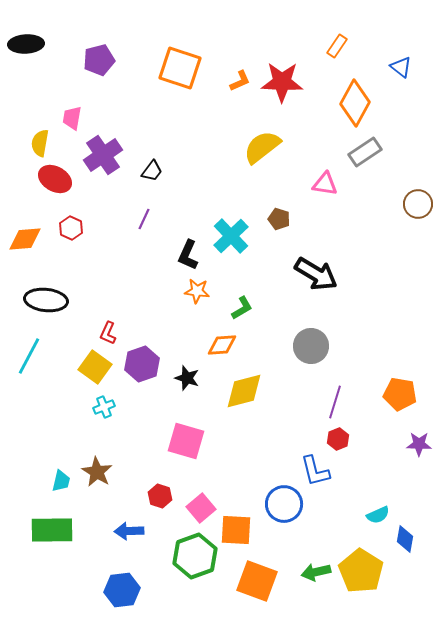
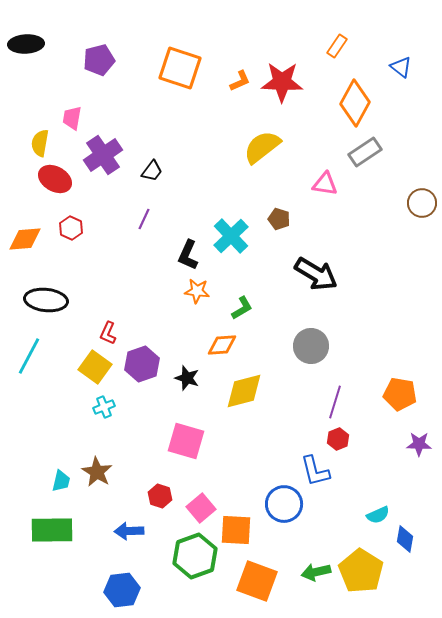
brown circle at (418, 204): moved 4 px right, 1 px up
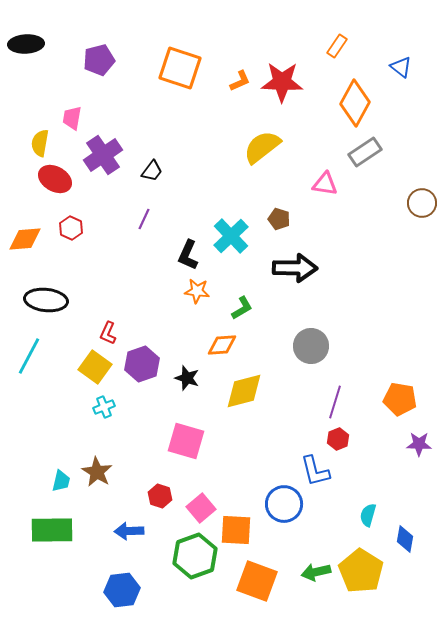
black arrow at (316, 274): moved 21 px left, 6 px up; rotated 30 degrees counterclockwise
orange pentagon at (400, 394): moved 5 px down
cyan semicircle at (378, 515): moved 10 px left; rotated 130 degrees clockwise
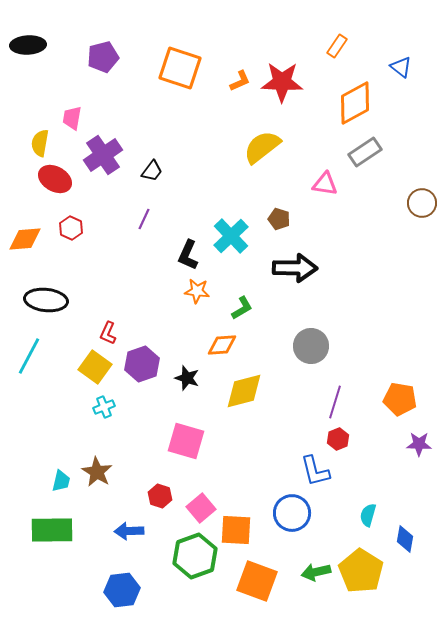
black ellipse at (26, 44): moved 2 px right, 1 px down
purple pentagon at (99, 60): moved 4 px right, 3 px up
orange diamond at (355, 103): rotated 33 degrees clockwise
blue circle at (284, 504): moved 8 px right, 9 px down
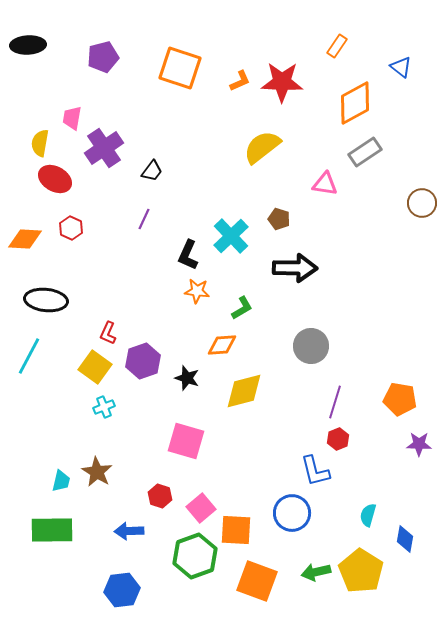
purple cross at (103, 155): moved 1 px right, 7 px up
orange diamond at (25, 239): rotated 8 degrees clockwise
purple hexagon at (142, 364): moved 1 px right, 3 px up
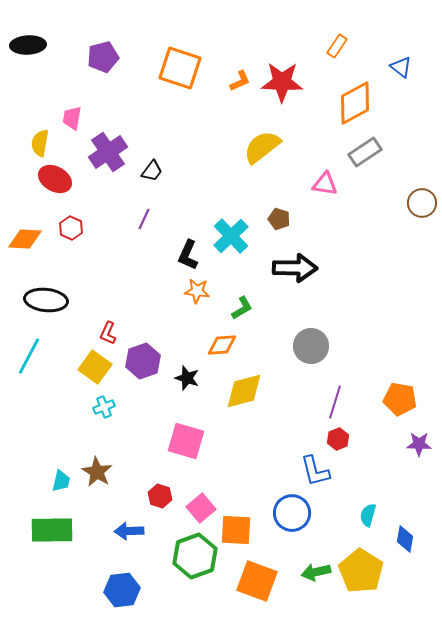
purple cross at (104, 148): moved 4 px right, 4 px down
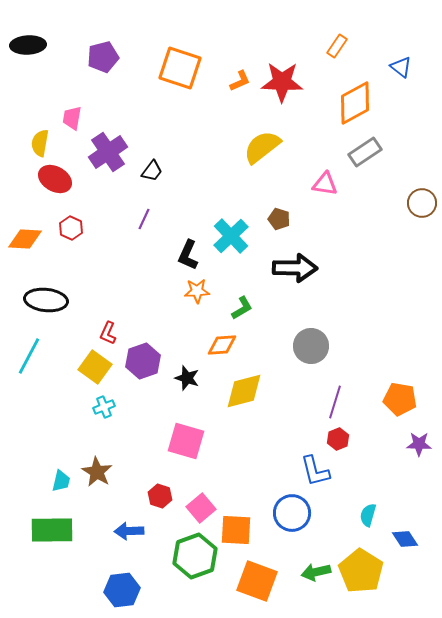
orange star at (197, 291): rotated 10 degrees counterclockwise
blue diamond at (405, 539): rotated 44 degrees counterclockwise
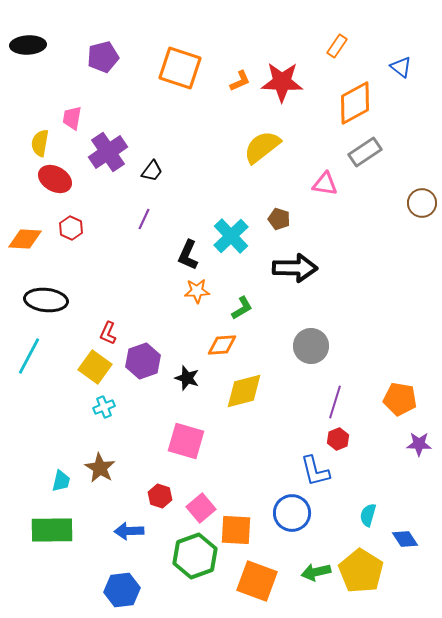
brown star at (97, 472): moved 3 px right, 4 px up
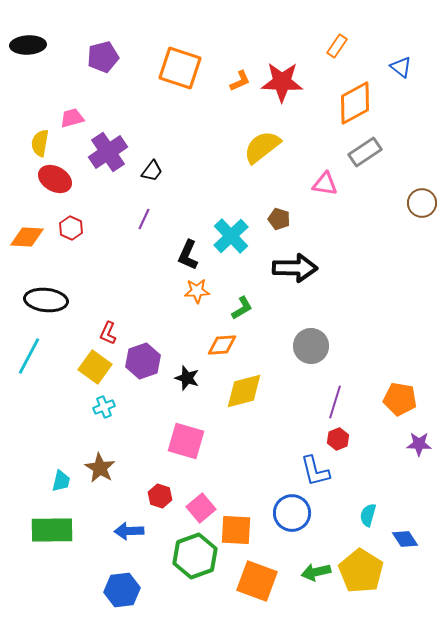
pink trapezoid at (72, 118): rotated 65 degrees clockwise
orange diamond at (25, 239): moved 2 px right, 2 px up
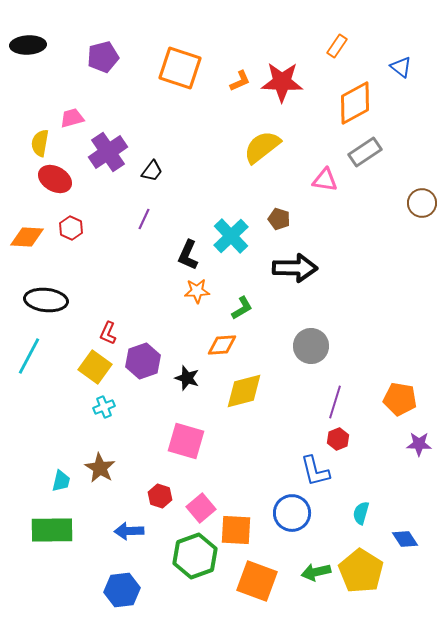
pink triangle at (325, 184): moved 4 px up
cyan semicircle at (368, 515): moved 7 px left, 2 px up
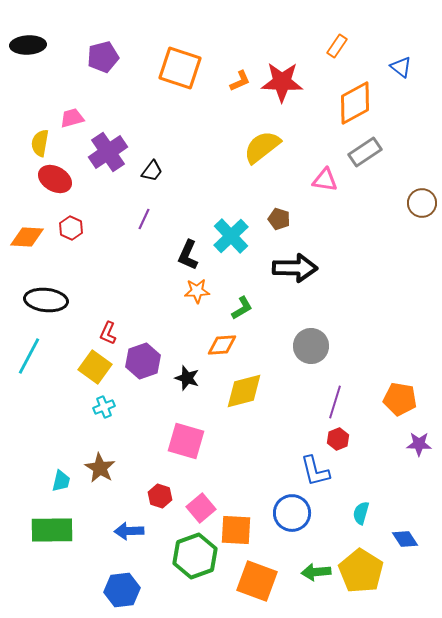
green arrow at (316, 572): rotated 8 degrees clockwise
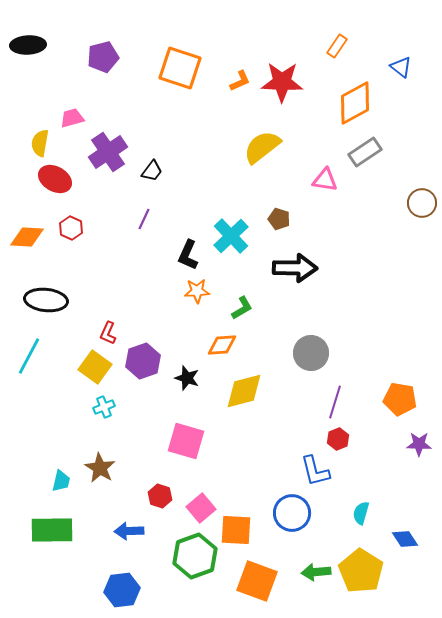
gray circle at (311, 346): moved 7 px down
